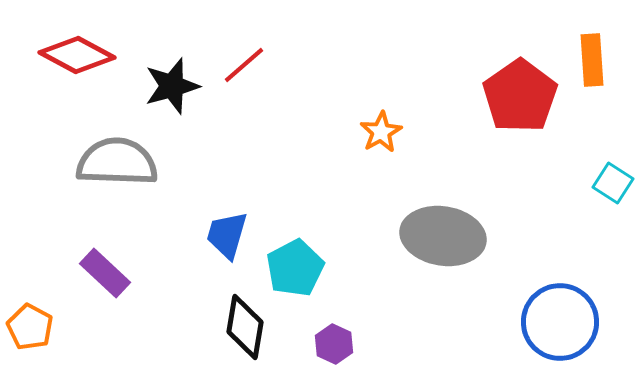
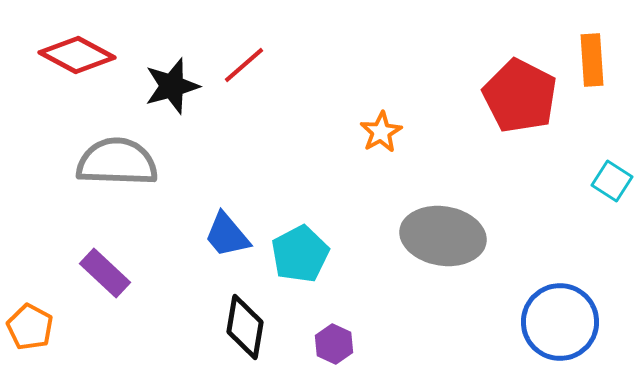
red pentagon: rotated 10 degrees counterclockwise
cyan square: moved 1 px left, 2 px up
blue trapezoid: rotated 56 degrees counterclockwise
cyan pentagon: moved 5 px right, 14 px up
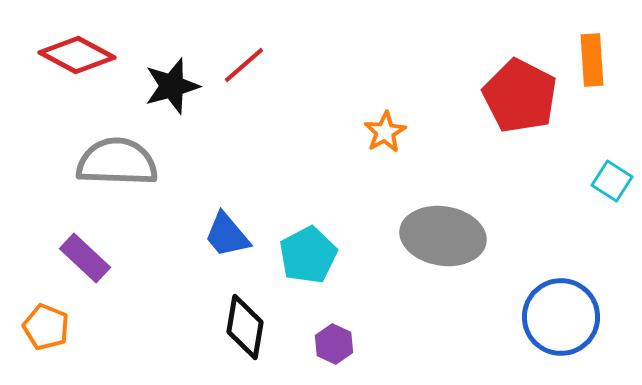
orange star: moved 4 px right
cyan pentagon: moved 8 px right, 1 px down
purple rectangle: moved 20 px left, 15 px up
blue circle: moved 1 px right, 5 px up
orange pentagon: moved 16 px right; rotated 6 degrees counterclockwise
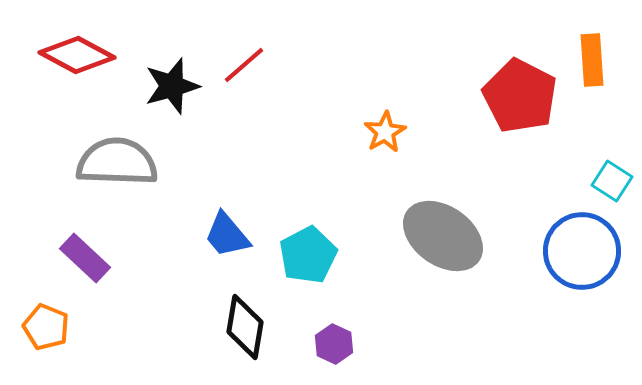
gray ellipse: rotated 26 degrees clockwise
blue circle: moved 21 px right, 66 px up
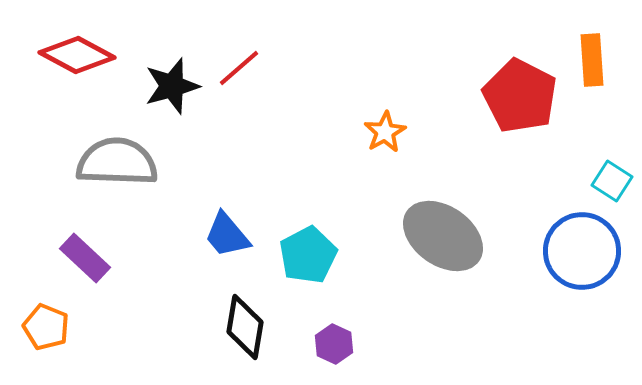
red line: moved 5 px left, 3 px down
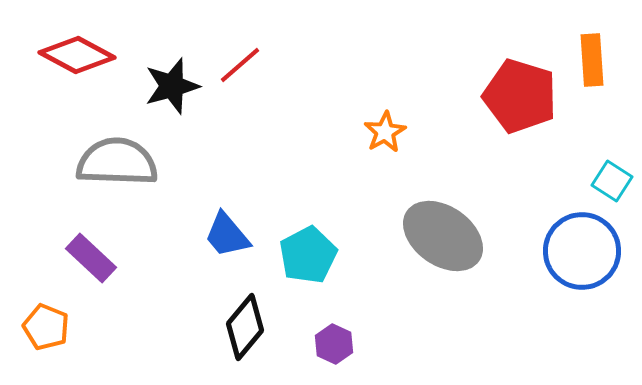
red line: moved 1 px right, 3 px up
red pentagon: rotated 10 degrees counterclockwise
purple rectangle: moved 6 px right
black diamond: rotated 30 degrees clockwise
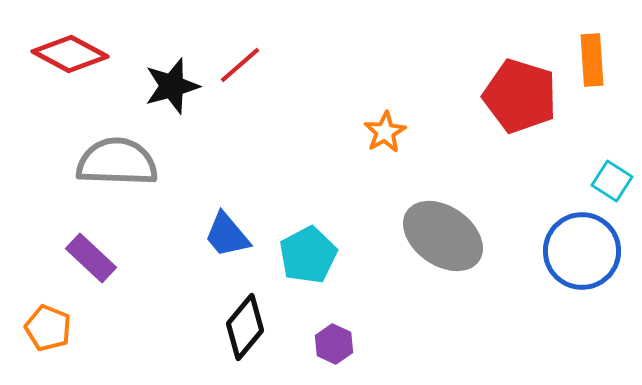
red diamond: moved 7 px left, 1 px up
orange pentagon: moved 2 px right, 1 px down
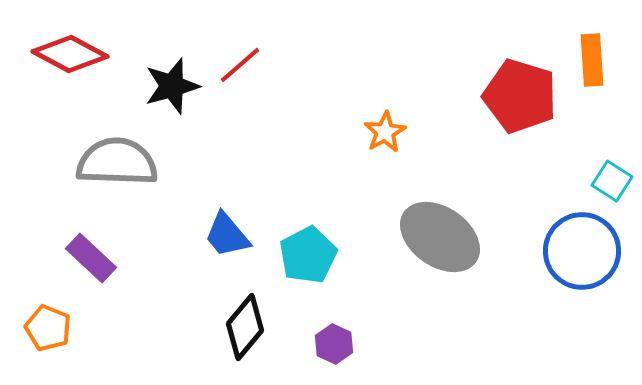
gray ellipse: moved 3 px left, 1 px down
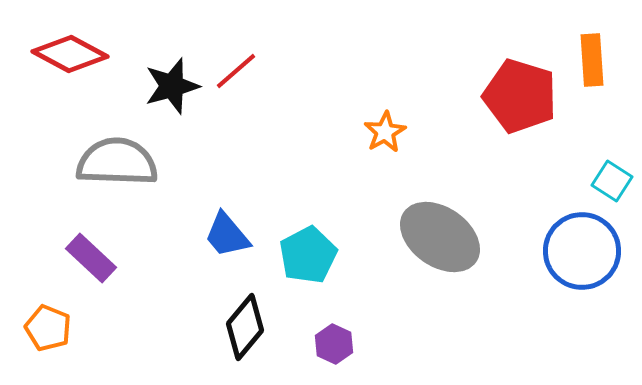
red line: moved 4 px left, 6 px down
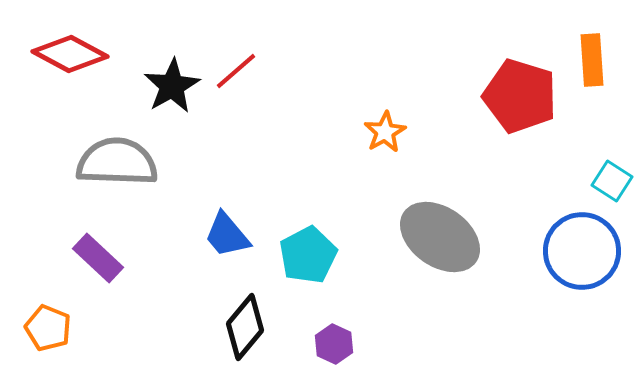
black star: rotated 14 degrees counterclockwise
purple rectangle: moved 7 px right
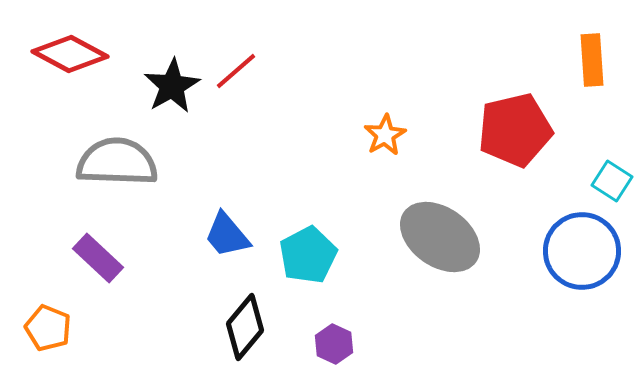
red pentagon: moved 5 px left, 34 px down; rotated 30 degrees counterclockwise
orange star: moved 3 px down
